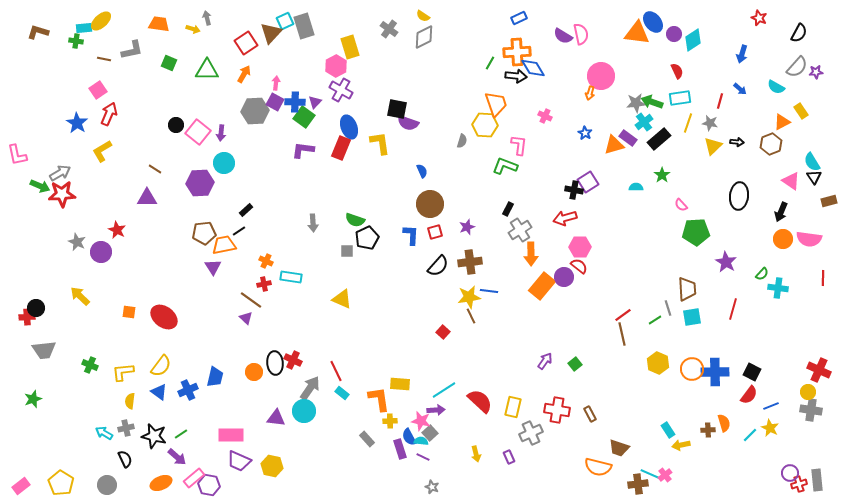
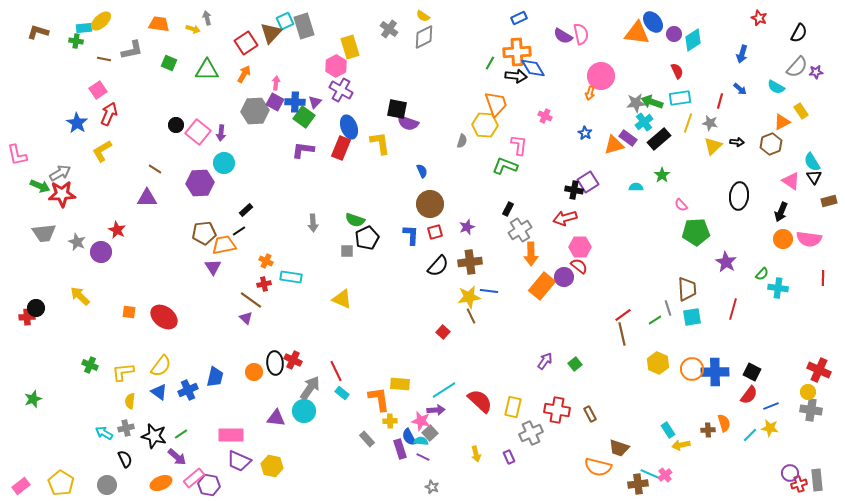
gray trapezoid at (44, 350): moved 117 px up
yellow star at (770, 428): rotated 18 degrees counterclockwise
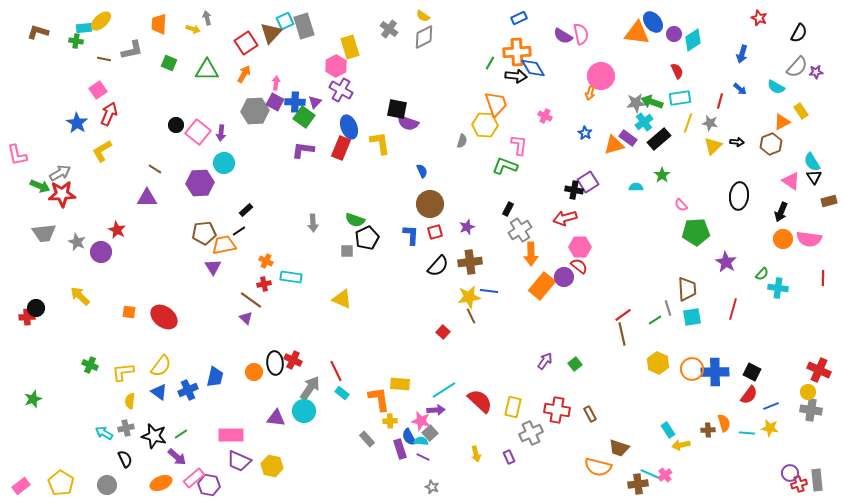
orange trapezoid at (159, 24): rotated 95 degrees counterclockwise
cyan line at (750, 435): moved 3 px left, 2 px up; rotated 49 degrees clockwise
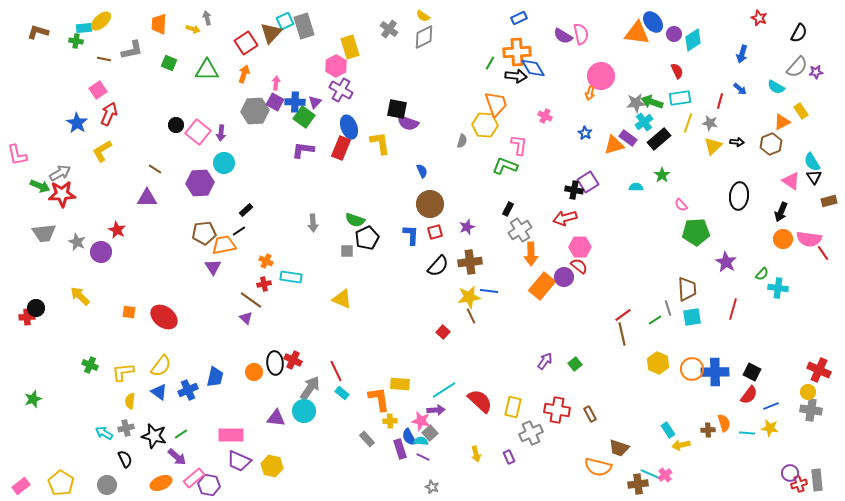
orange arrow at (244, 74): rotated 12 degrees counterclockwise
red line at (823, 278): moved 25 px up; rotated 35 degrees counterclockwise
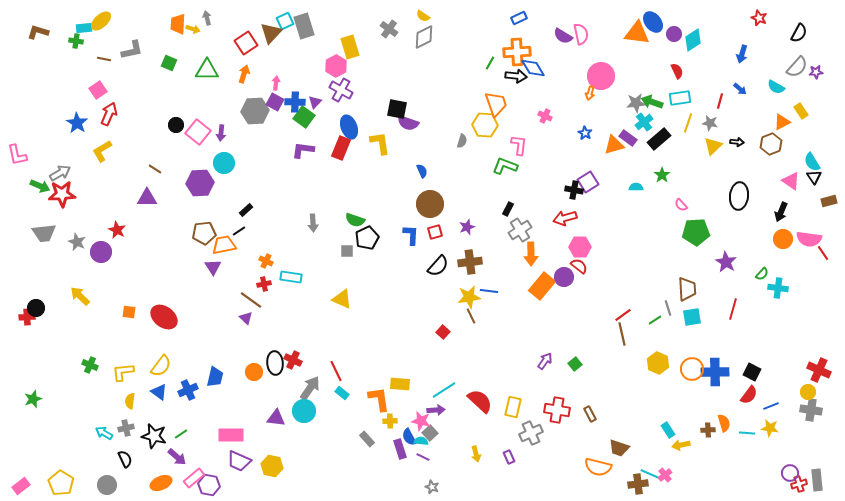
orange trapezoid at (159, 24): moved 19 px right
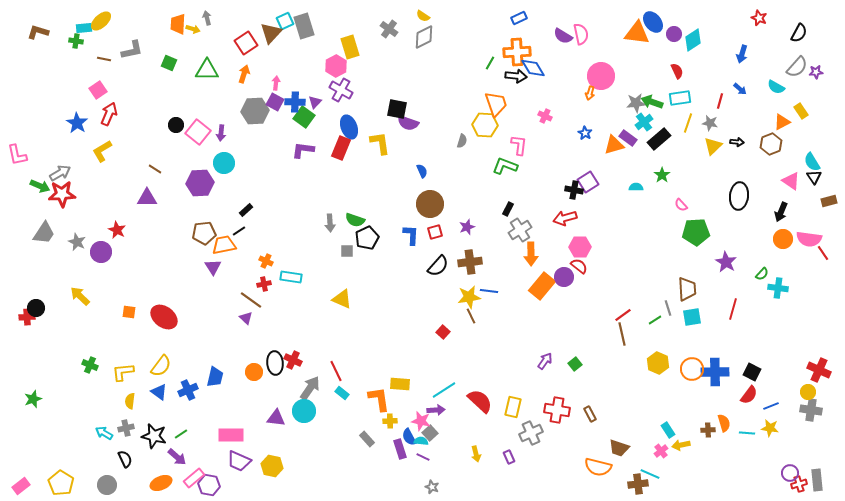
gray arrow at (313, 223): moved 17 px right
gray trapezoid at (44, 233): rotated 50 degrees counterclockwise
pink cross at (665, 475): moved 4 px left, 24 px up
